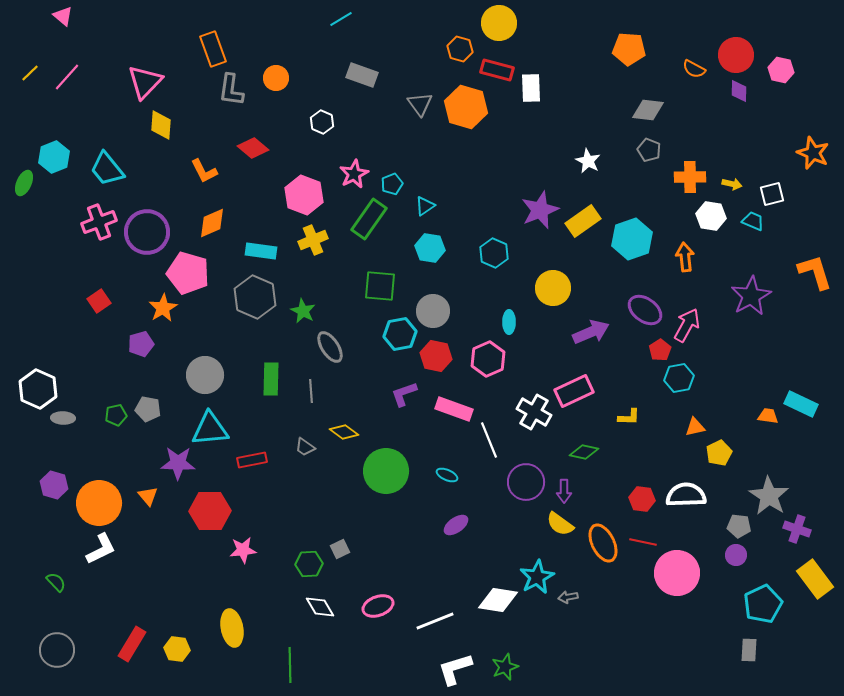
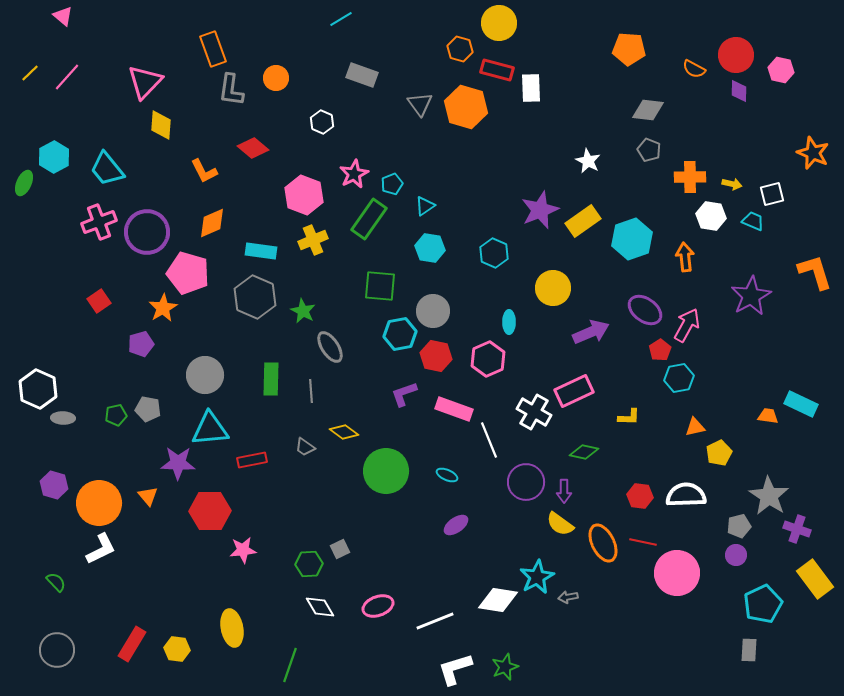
cyan hexagon at (54, 157): rotated 8 degrees counterclockwise
red hexagon at (642, 499): moved 2 px left, 3 px up
gray pentagon at (739, 526): rotated 20 degrees counterclockwise
green line at (290, 665): rotated 20 degrees clockwise
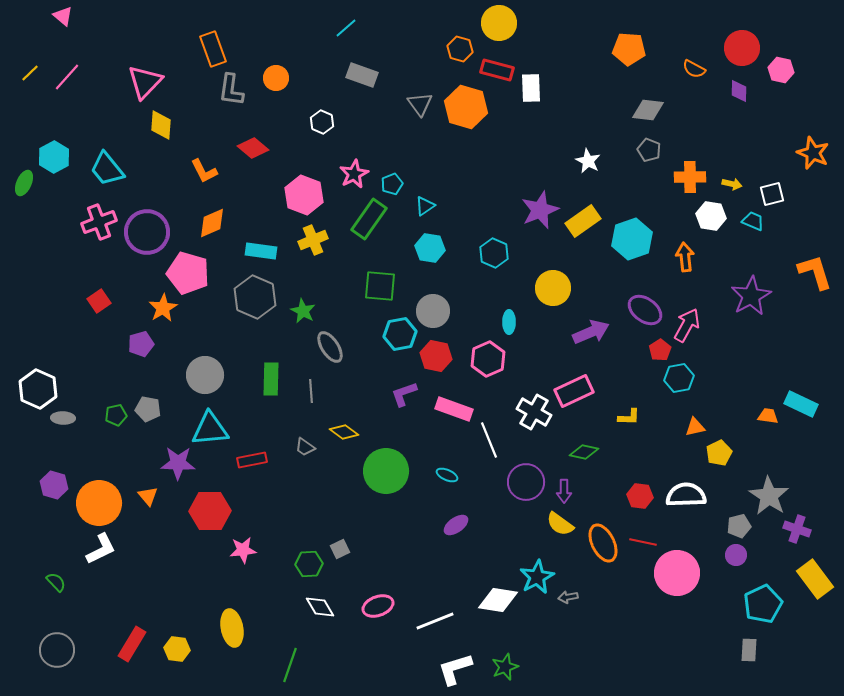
cyan line at (341, 19): moved 5 px right, 9 px down; rotated 10 degrees counterclockwise
red circle at (736, 55): moved 6 px right, 7 px up
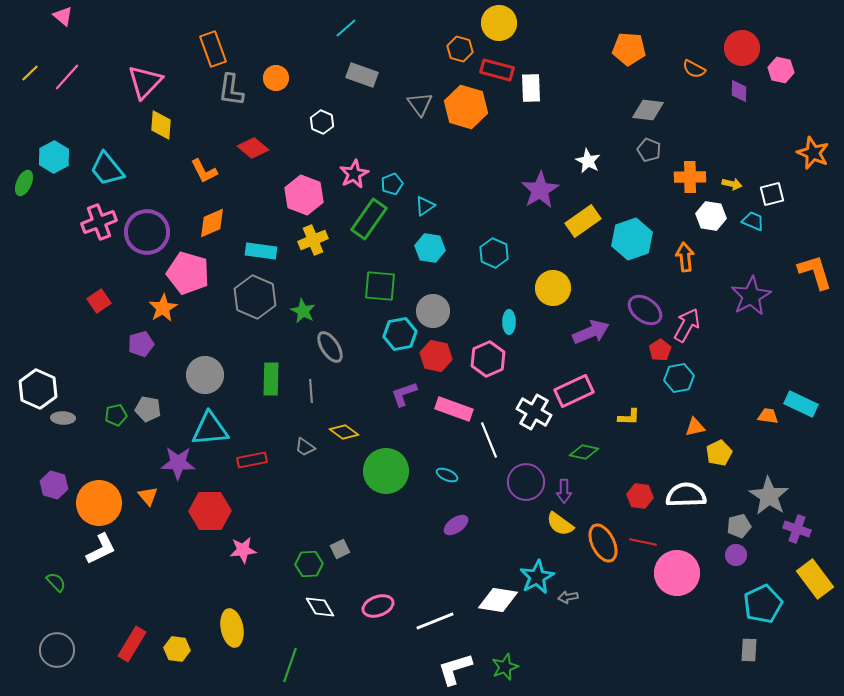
purple star at (540, 210): moved 20 px up; rotated 9 degrees counterclockwise
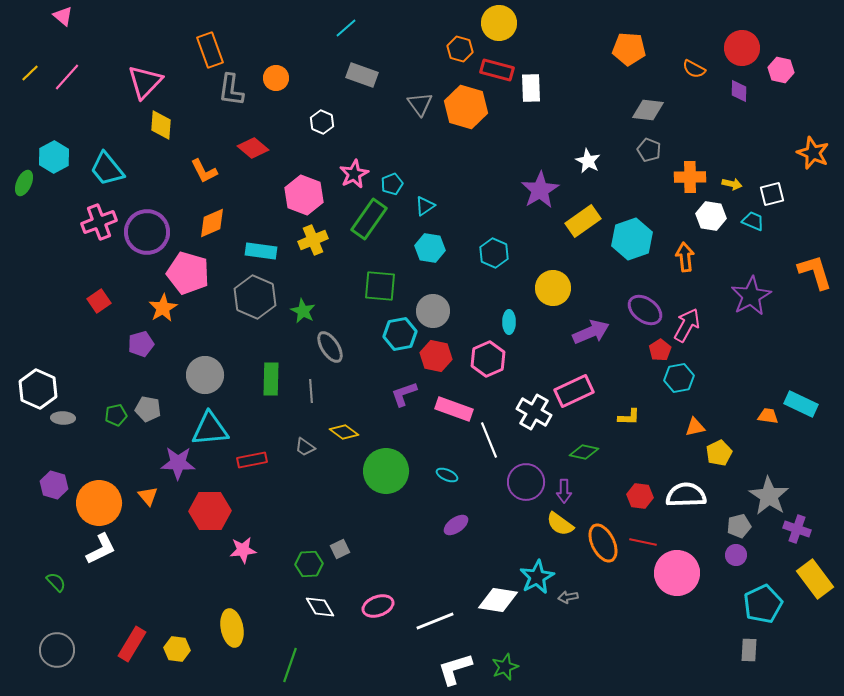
orange rectangle at (213, 49): moved 3 px left, 1 px down
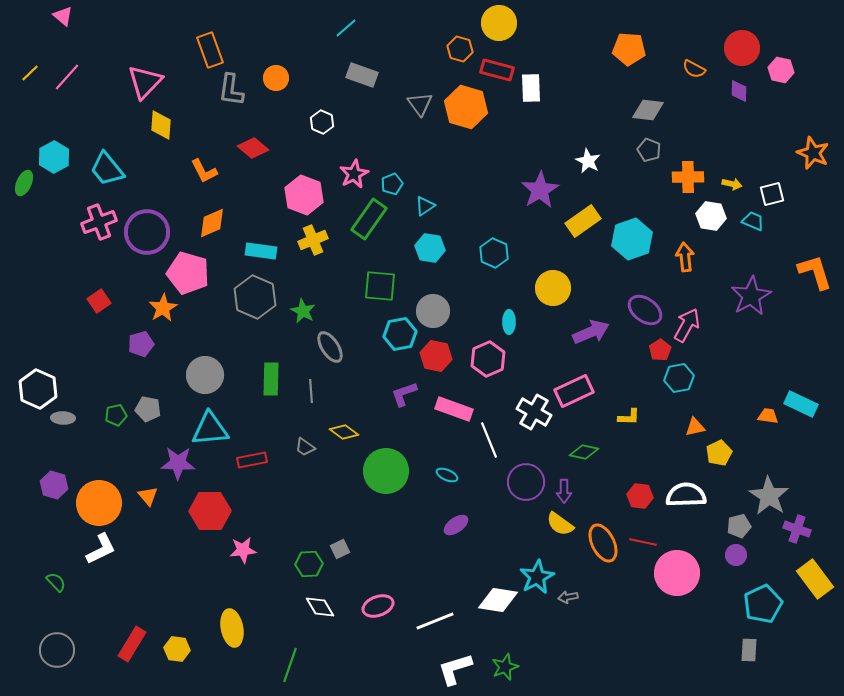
orange cross at (690, 177): moved 2 px left
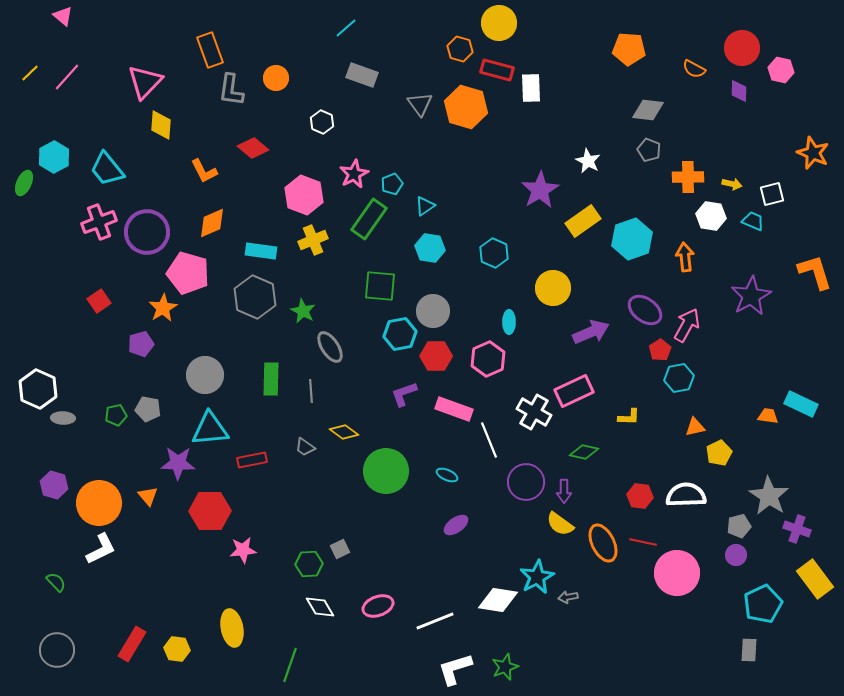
red hexagon at (436, 356): rotated 12 degrees counterclockwise
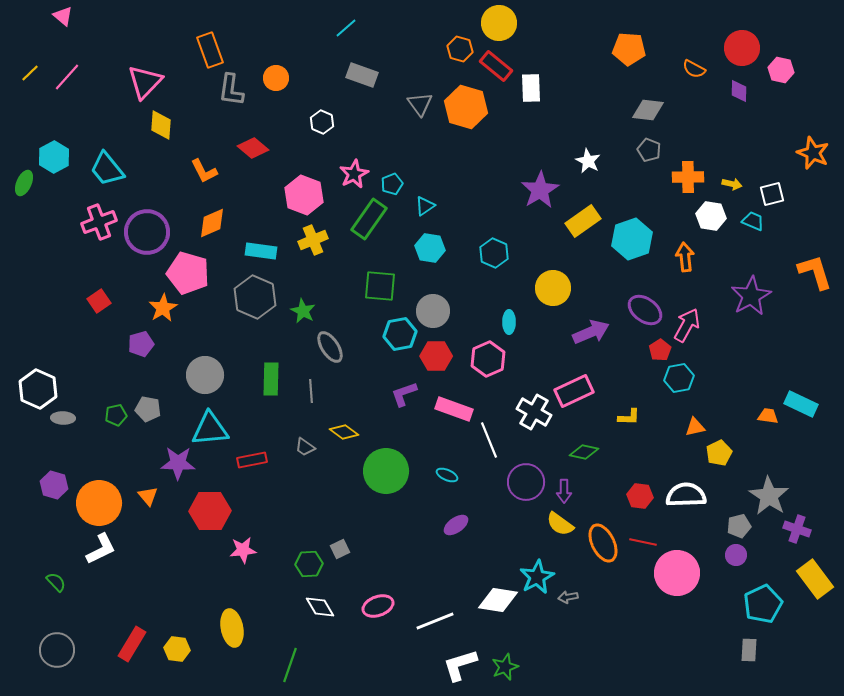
red rectangle at (497, 70): moved 1 px left, 4 px up; rotated 24 degrees clockwise
white L-shape at (455, 669): moved 5 px right, 4 px up
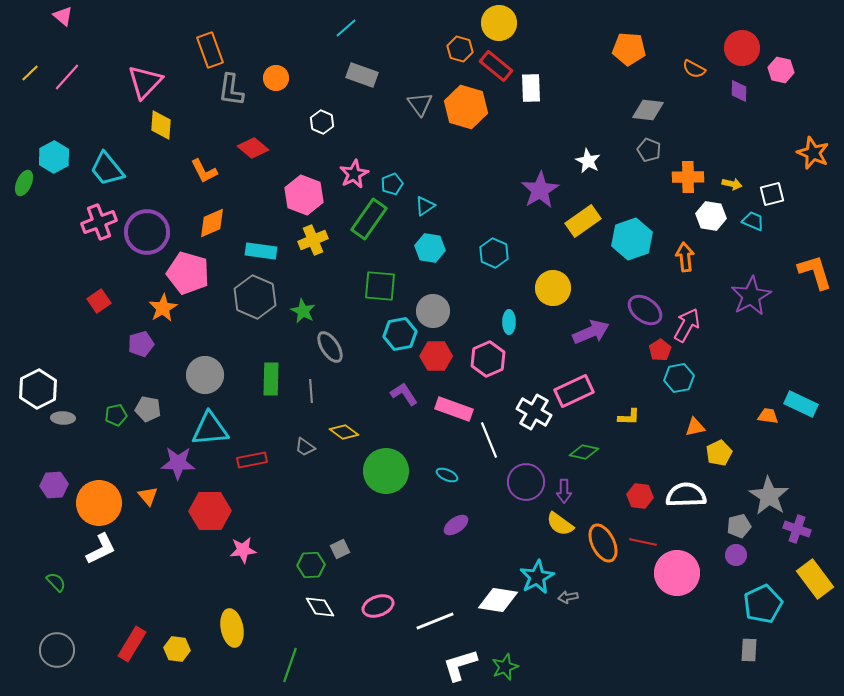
white hexagon at (38, 389): rotated 9 degrees clockwise
purple L-shape at (404, 394): rotated 76 degrees clockwise
purple hexagon at (54, 485): rotated 20 degrees counterclockwise
green hexagon at (309, 564): moved 2 px right, 1 px down
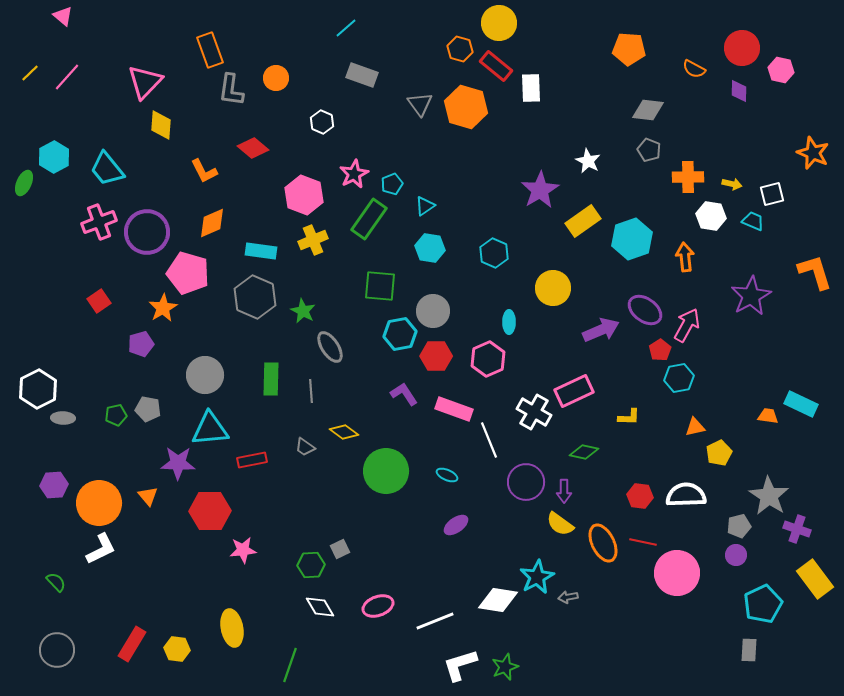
purple arrow at (591, 332): moved 10 px right, 2 px up
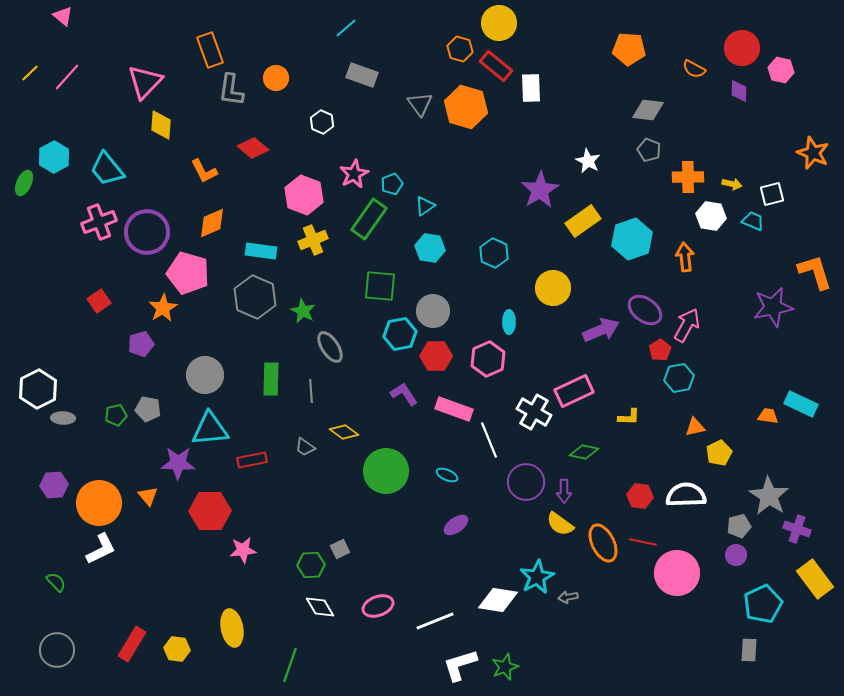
purple star at (751, 296): moved 22 px right, 11 px down; rotated 18 degrees clockwise
